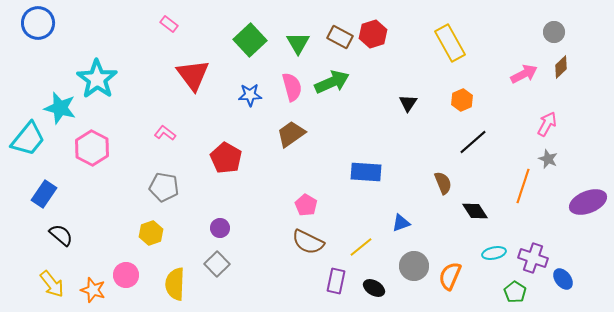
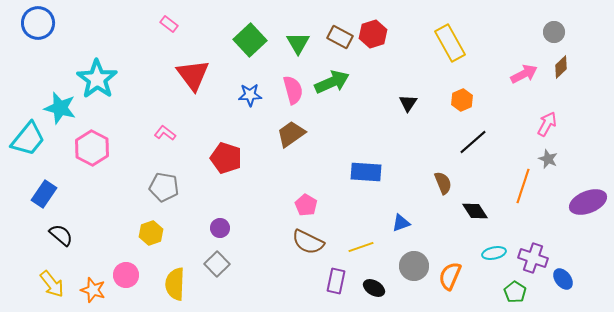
pink semicircle at (292, 87): moved 1 px right, 3 px down
red pentagon at (226, 158): rotated 12 degrees counterclockwise
yellow line at (361, 247): rotated 20 degrees clockwise
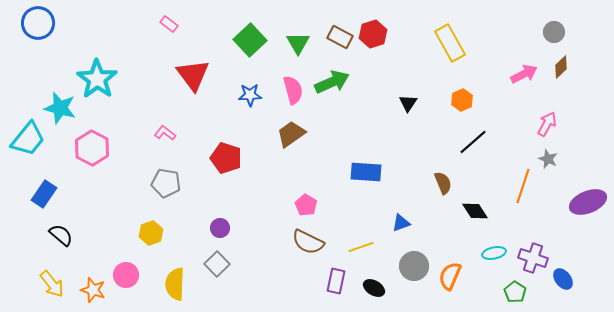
gray pentagon at (164, 187): moved 2 px right, 4 px up
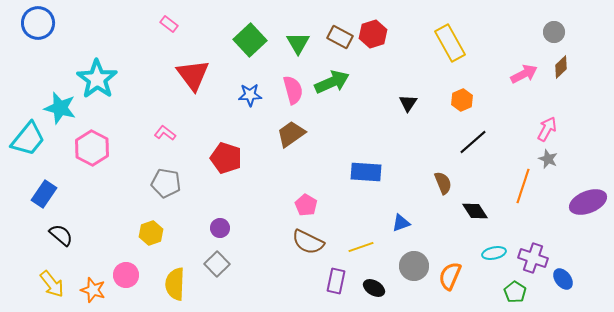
pink arrow at (547, 124): moved 5 px down
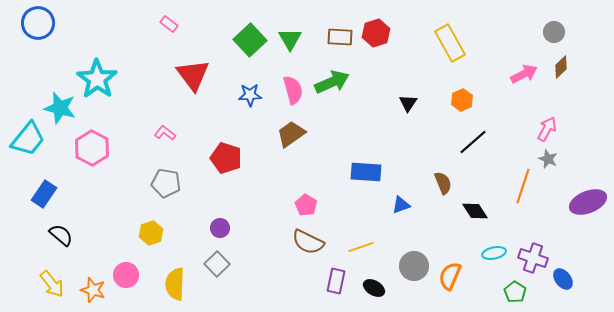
red hexagon at (373, 34): moved 3 px right, 1 px up
brown rectangle at (340, 37): rotated 25 degrees counterclockwise
green triangle at (298, 43): moved 8 px left, 4 px up
blue triangle at (401, 223): moved 18 px up
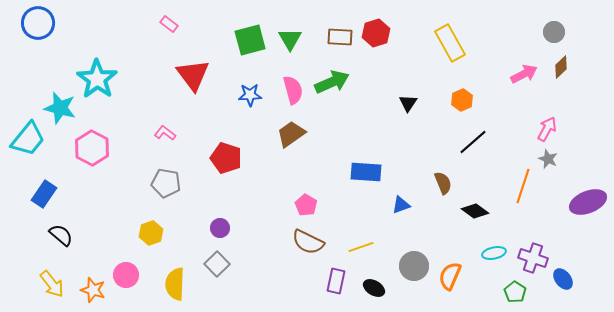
green square at (250, 40): rotated 28 degrees clockwise
black diamond at (475, 211): rotated 20 degrees counterclockwise
